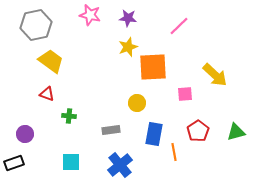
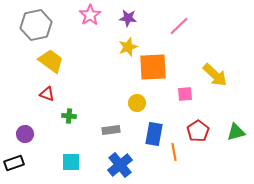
pink star: rotated 25 degrees clockwise
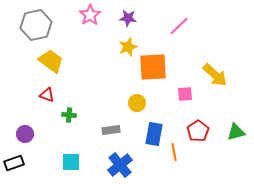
red triangle: moved 1 px down
green cross: moved 1 px up
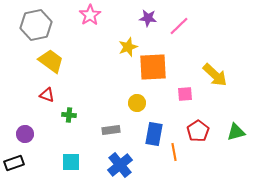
purple star: moved 20 px right
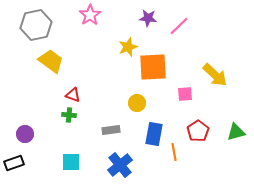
red triangle: moved 26 px right
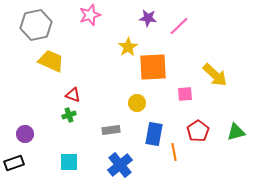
pink star: rotated 15 degrees clockwise
yellow star: rotated 12 degrees counterclockwise
yellow trapezoid: rotated 12 degrees counterclockwise
green cross: rotated 24 degrees counterclockwise
cyan square: moved 2 px left
